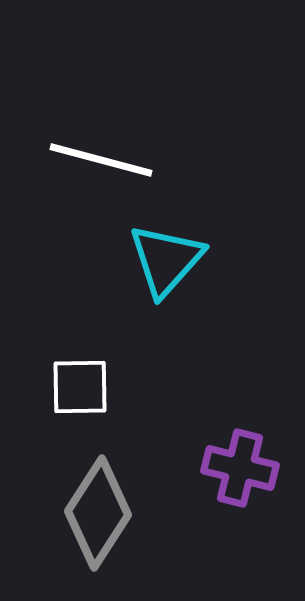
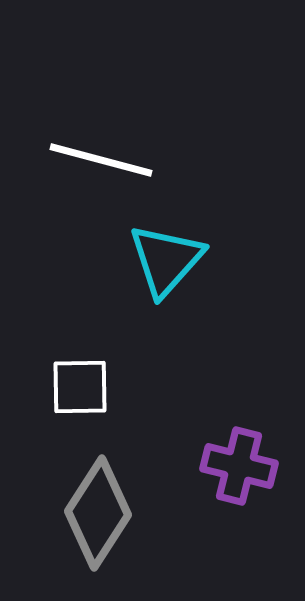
purple cross: moved 1 px left, 2 px up
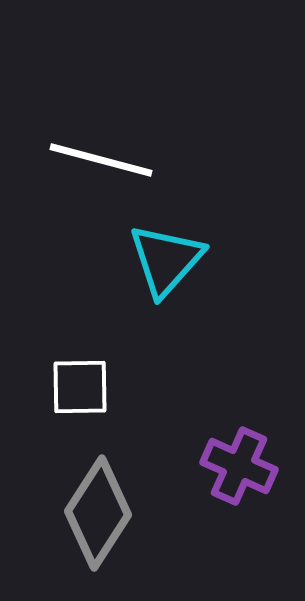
purple cross: rotated 10 degrees clockwise
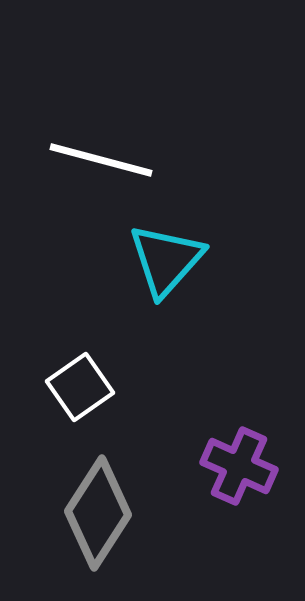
white square: rotated 34 degrees counterclockwise
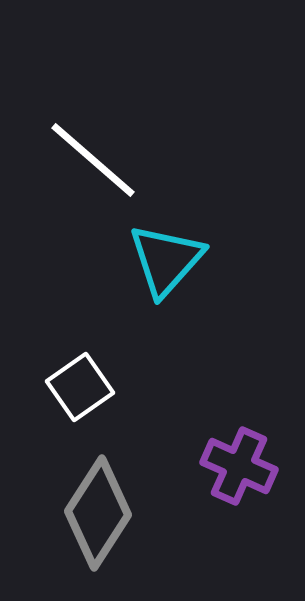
white line: moved 8 px left; rotated 26 degrees clockwise
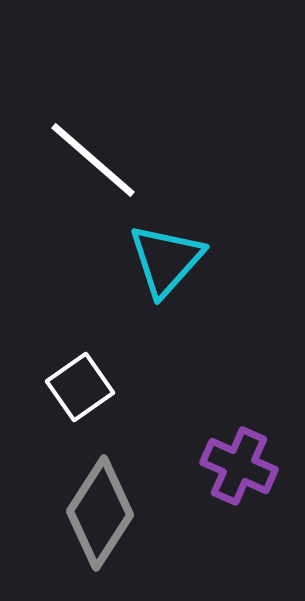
gray diamond: moved 2 px right
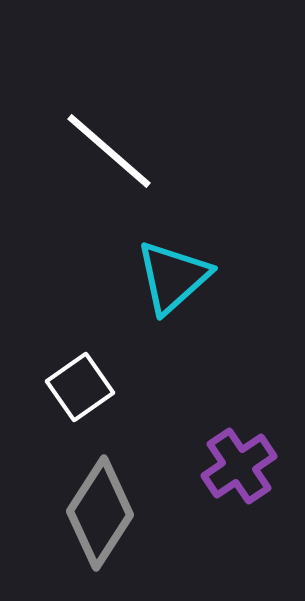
white line: moved 16 px right, 9 px up
cyan triangle: moved 7 px right, 17 px down; rotated 6 degrees clockwise
purple cross: rotated 32 degrees clockwise
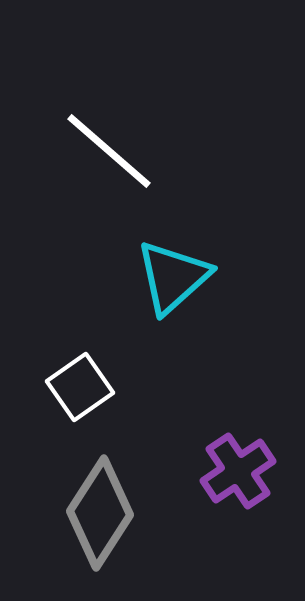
purple cross: moved 1 px left, 5 px down
